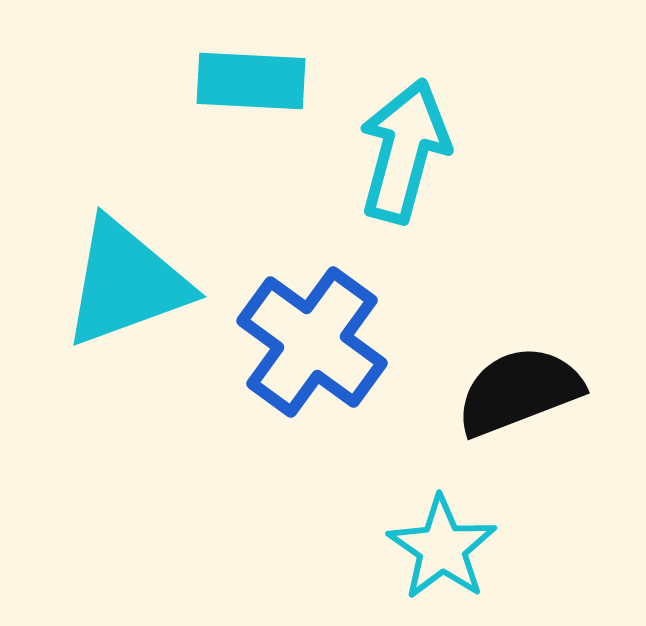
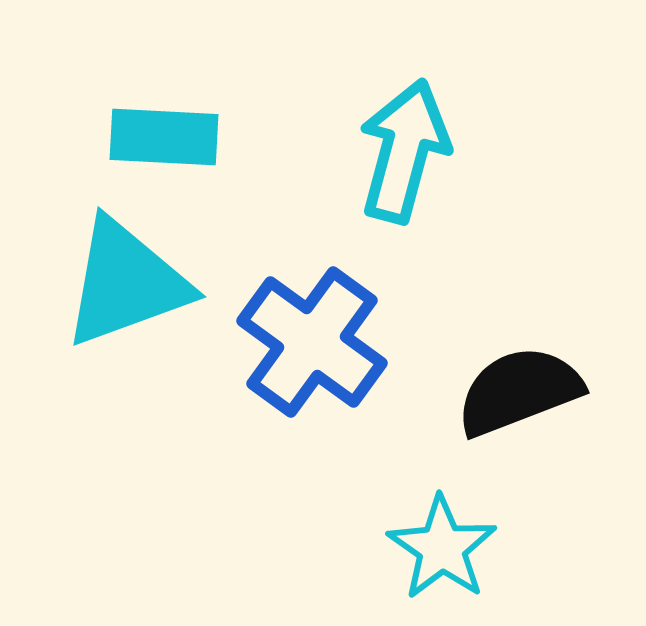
cyan rectangle: moved 87 px left, 56 px down
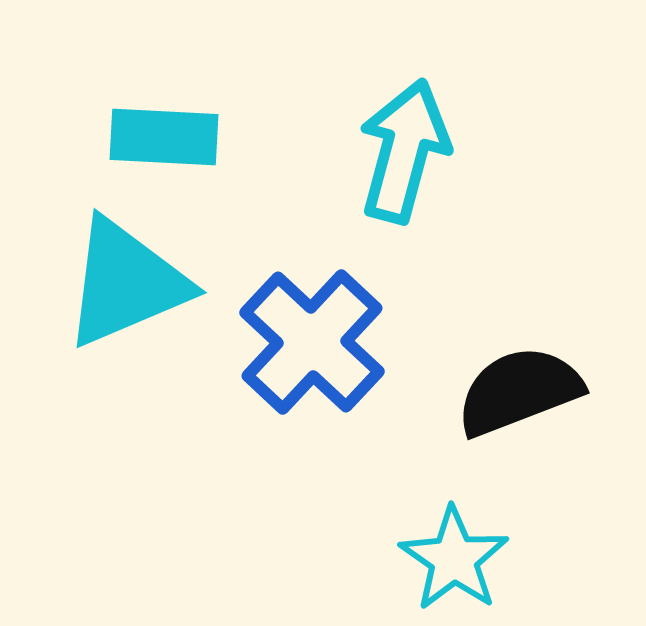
cyan triangle: rotated 3 degrees counterclockwise
blue cross: rotated 7 degrees clockwise
cyan star: moved 12 px right, 11 px down
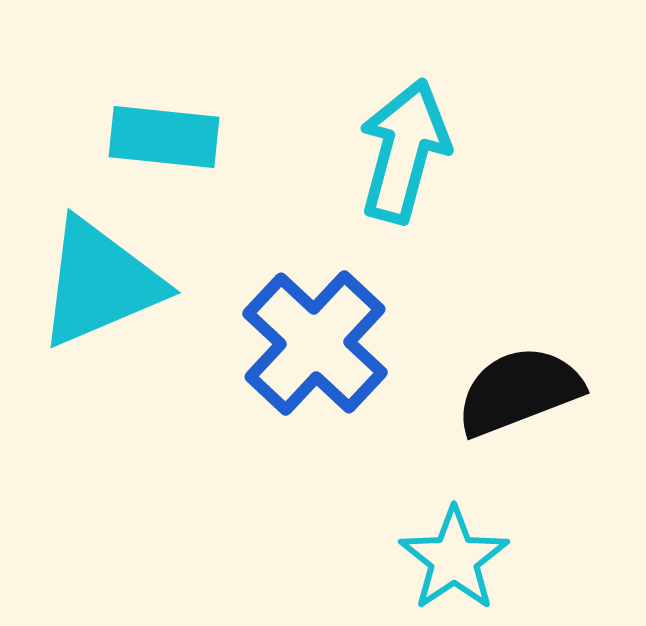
cyan rectangle: rotated 3 degrees clockwise
cyan triangle: moved 26 px left
blue cross: moved 3 px right, 1 px down
cyan star: rotated 3 degrees clockwise
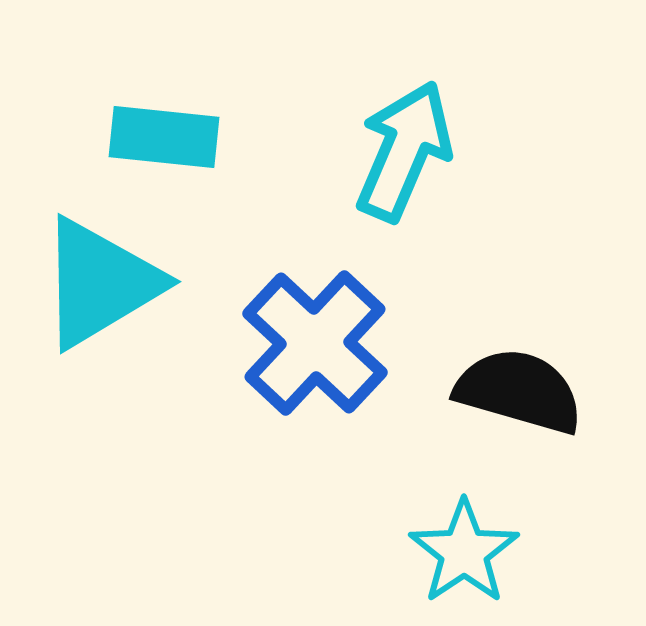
cyan arrow: rotated 8 degrees clockwise
cyan triangle: rotated 8 degrees counterclockwise
black semicircle: rotated 37 degrees clockwise
cyan star: moved 10 px right, 7 px up
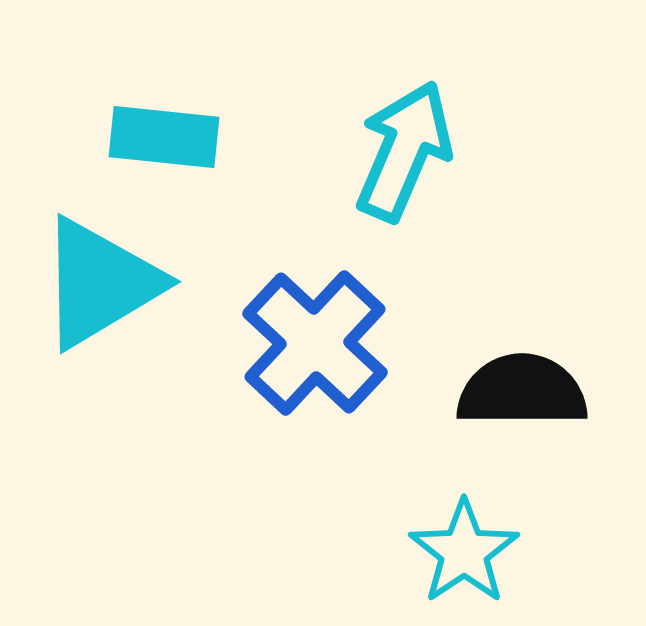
black semicircle: moved 3 px right; rotated 16 degrees counterclockwise
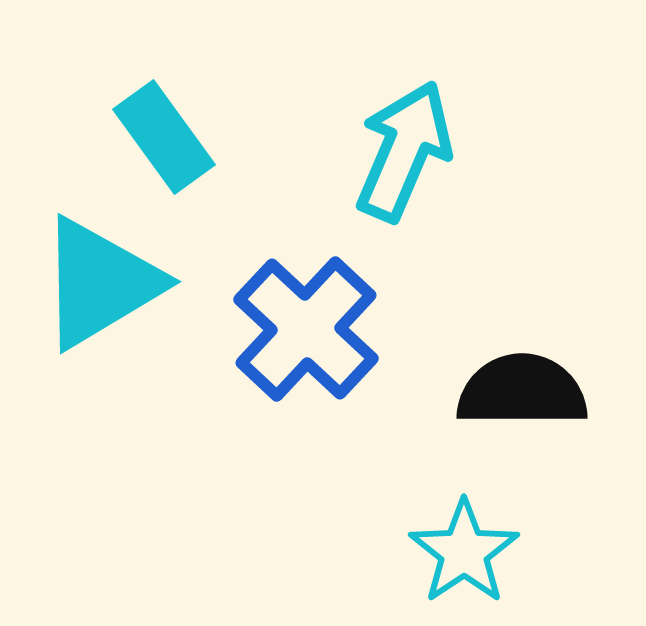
cyan rectangle: rotated 48 degrees clockwise
blue cross: moved 9 px left, 14 px up
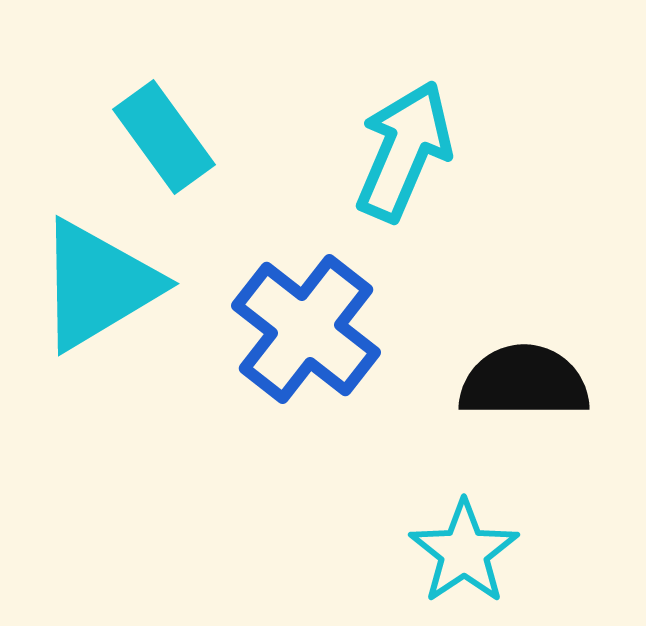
cyan triangle: moved 2 px left, 2 px down
blue cross: rotated 5 degrees counterclockwise
black semicircle: moved 2 px right, 9 px up
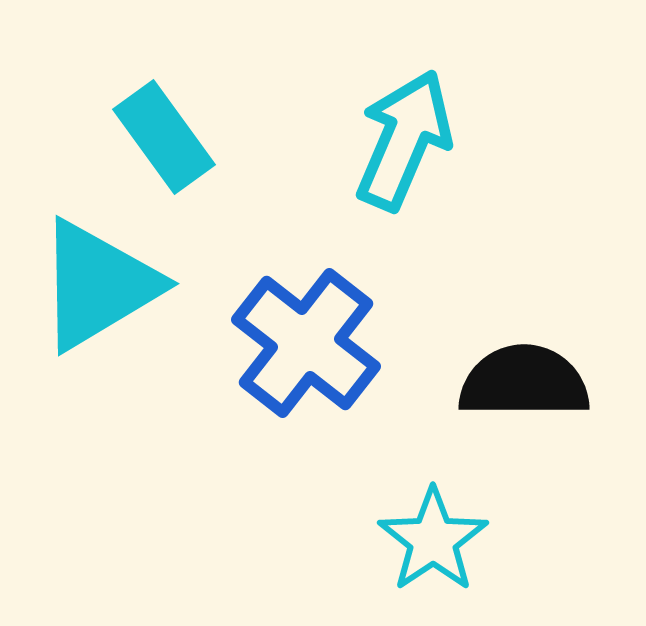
cyan arrow: moved 11 px up
blue cross: moved 14 px down
cyan star: moved 31 px left, 12 px up
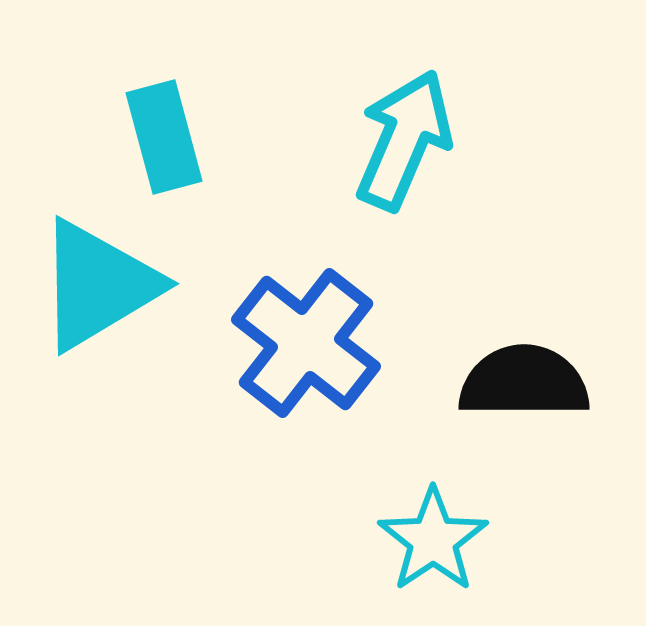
cyan rectangle: rotated 21 degrees clockwise
